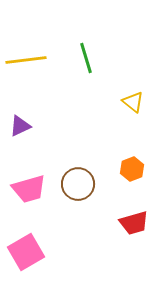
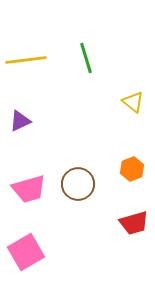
purple triangle: moved 5 px up
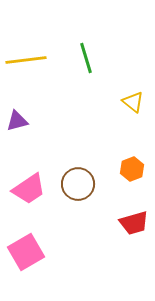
purple triangle: moved 3 px left; rotated 10 degrees clockwise
pink trapezoid: rotated 18 degrees counterclockwise
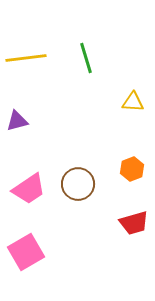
yellow line: moved 2 px up
yellow triangle: rotated 35 degrees counterclockwise
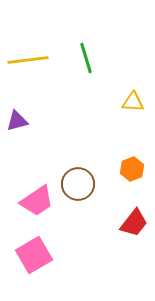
yellow line: moved 2 px right, 2 px down
pink trapezoid: moved 8 px right, 12 px down
red trapezoid: rotated 36 degrees counterclockwise
pink square: moved 8 px right, 3 px down
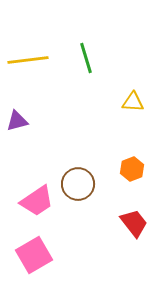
red trapezoid: rotated 76 degrees counterclockwise
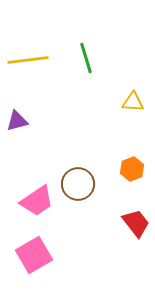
red trapezoid: moved 2 px right
